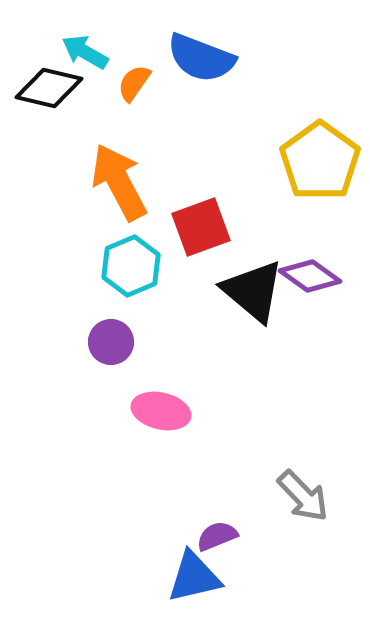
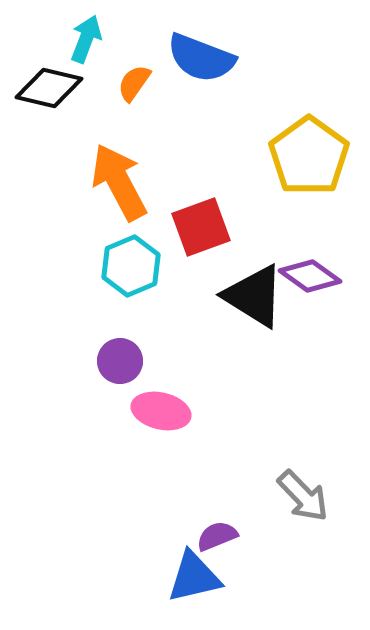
cyan arrow: moved 1 px right, 13 px up; rotated 81 degrees clockwise
yellow pentagon: moved 11 px left, 5 px up
black triangle: moved 1 px right, 5 px down; rotated 8 degrees counterclockwise
purple circle: moved 9 px right, 19 px down
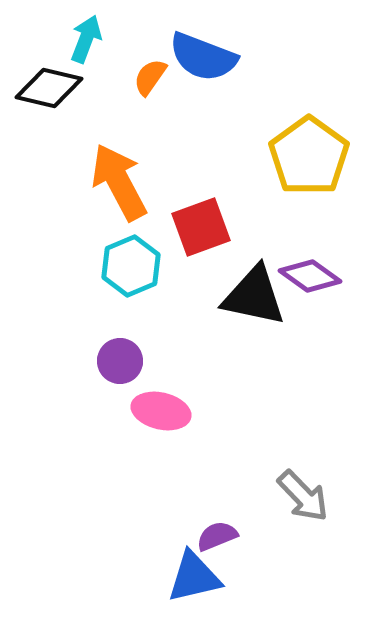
blue semicircle: moved 2 px right, 1 px up
orange semicircle: moved 16 px right, 6 px up
black triangle: rotated 20 degrees counterclockwise
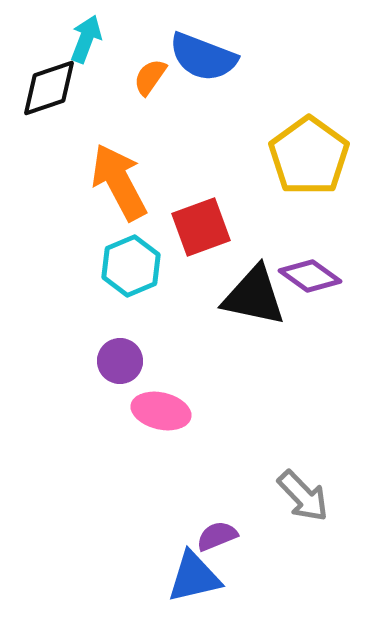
black diamond: rotated 32 degrees counterclockwise
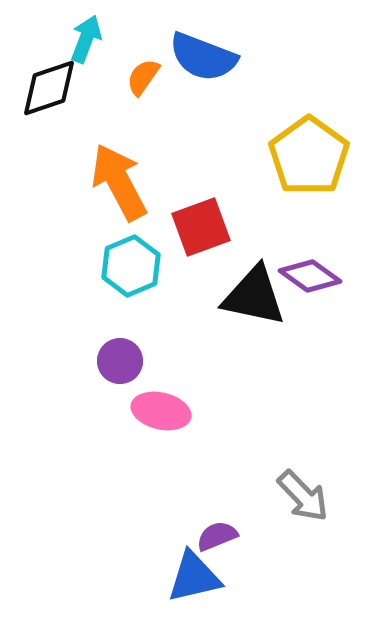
orange semicircle: moved 7 px left
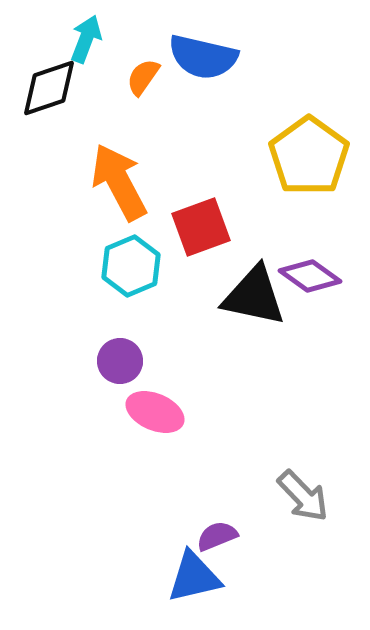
blue semicircle: rotated 8 degrees counterclockwise
pink ellipse: moved 6 px left, 1 px down; rotated 10 degrees clockwise
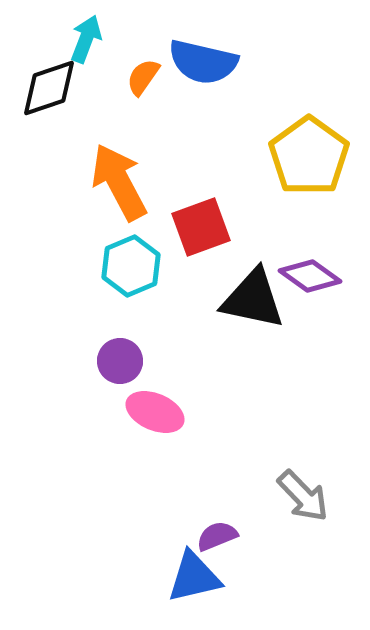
blue semicircle: moved 5 px down
black triangle: moved 1 px left, 3 px down
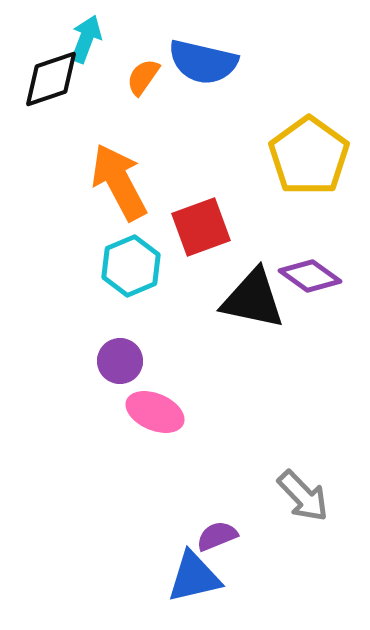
black diamond: moved 2 px right, 9 px up
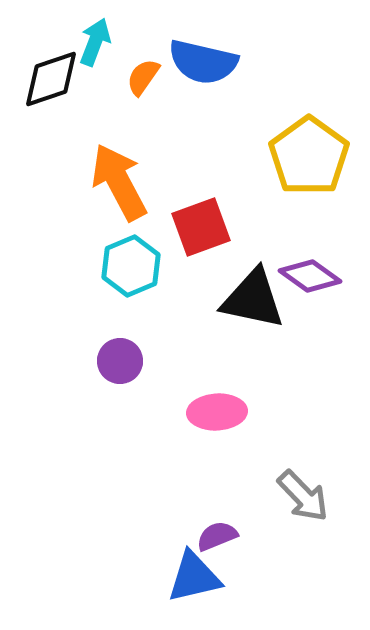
cyan arrow: moved 9 px right, 3 px down
pink ellipse: moved 62 px right; rotated 26 degrees counterclockwise
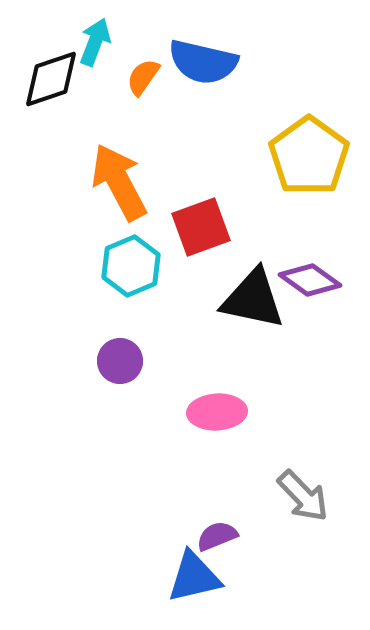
purple diamond: moved 4 px down
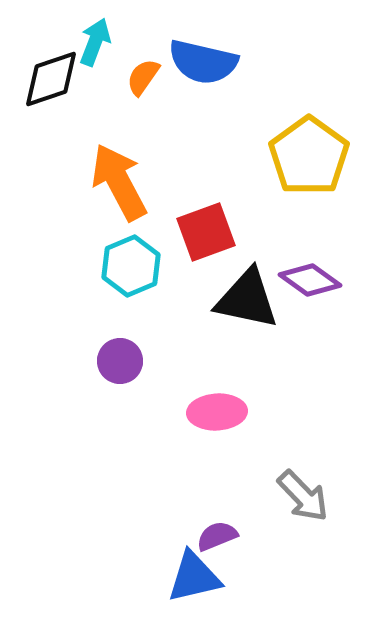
red square: moved 5 px right, 5 px down
black triangle: moved 6 px left
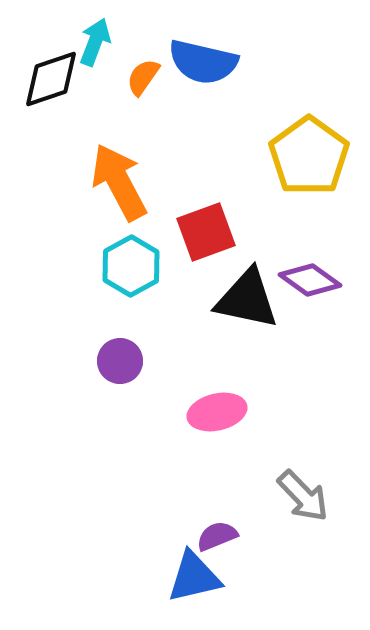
cyan hexagon: rotated 6 degrees counterclockwise
pink ellipse: rotated 10 degrees counterclockwise
